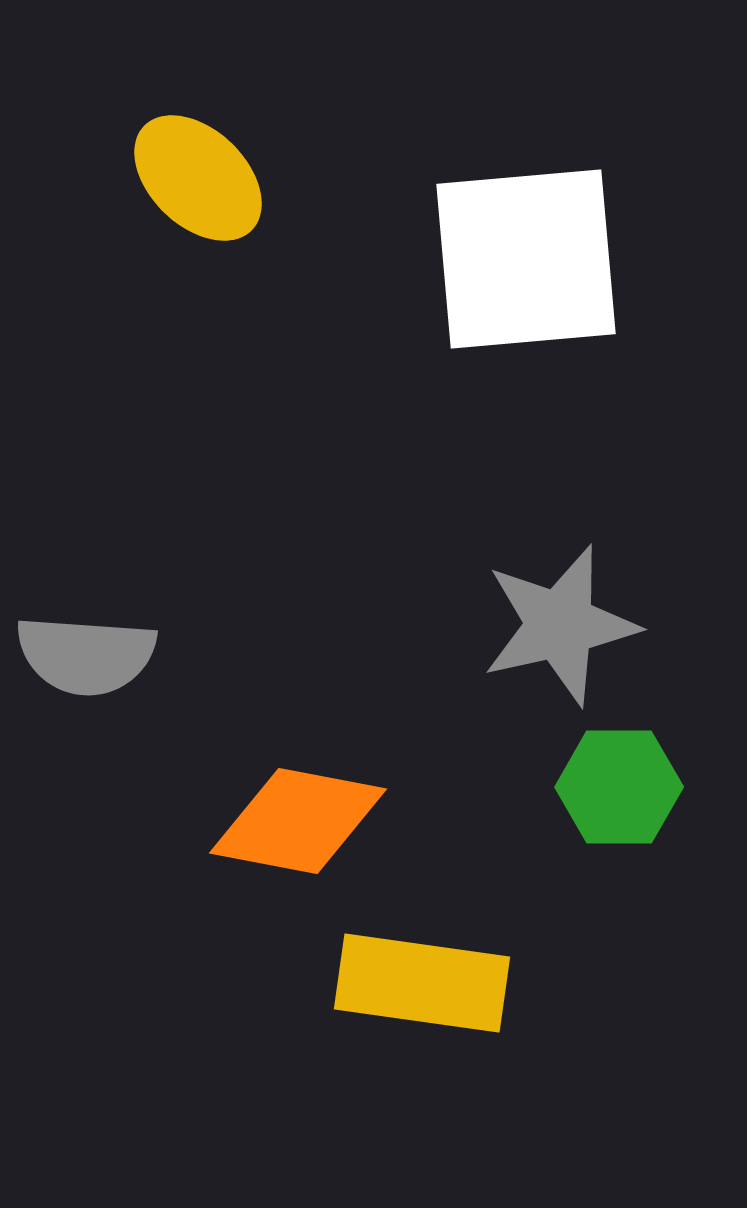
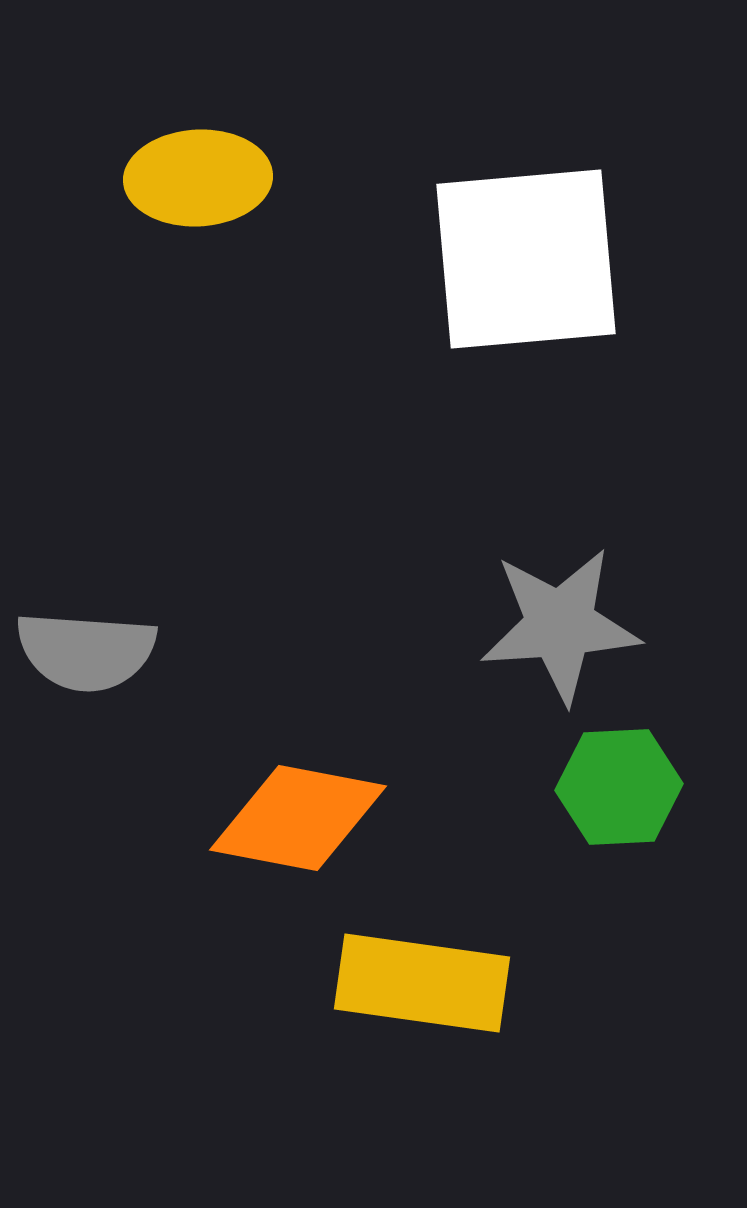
yellow ellipse: rotated 47 degrees counterclockwise
gray star: rotated 9 degrees clockwise
gray semicircle: moved 4 px up
green hexagon: rotated 3 degrees counterclockwise
orange diamond: moved 3 px up
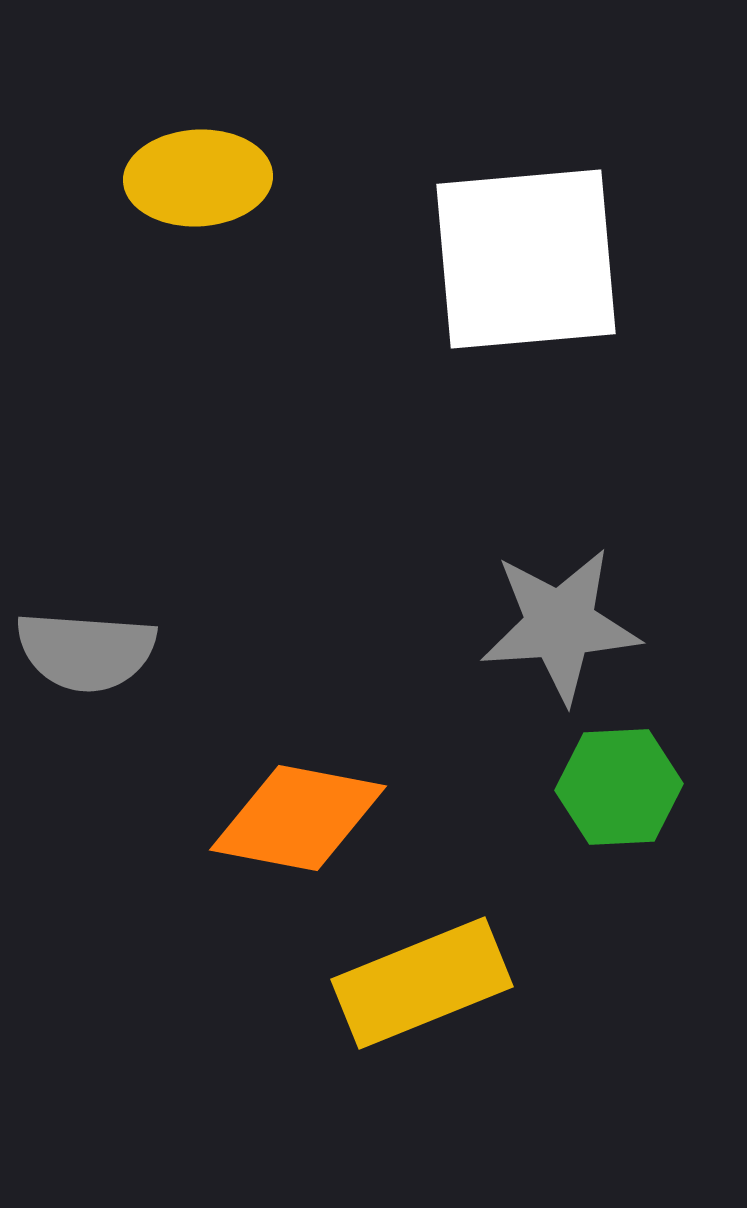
yellow rectangle: rotated 30 degrees counterclockwise
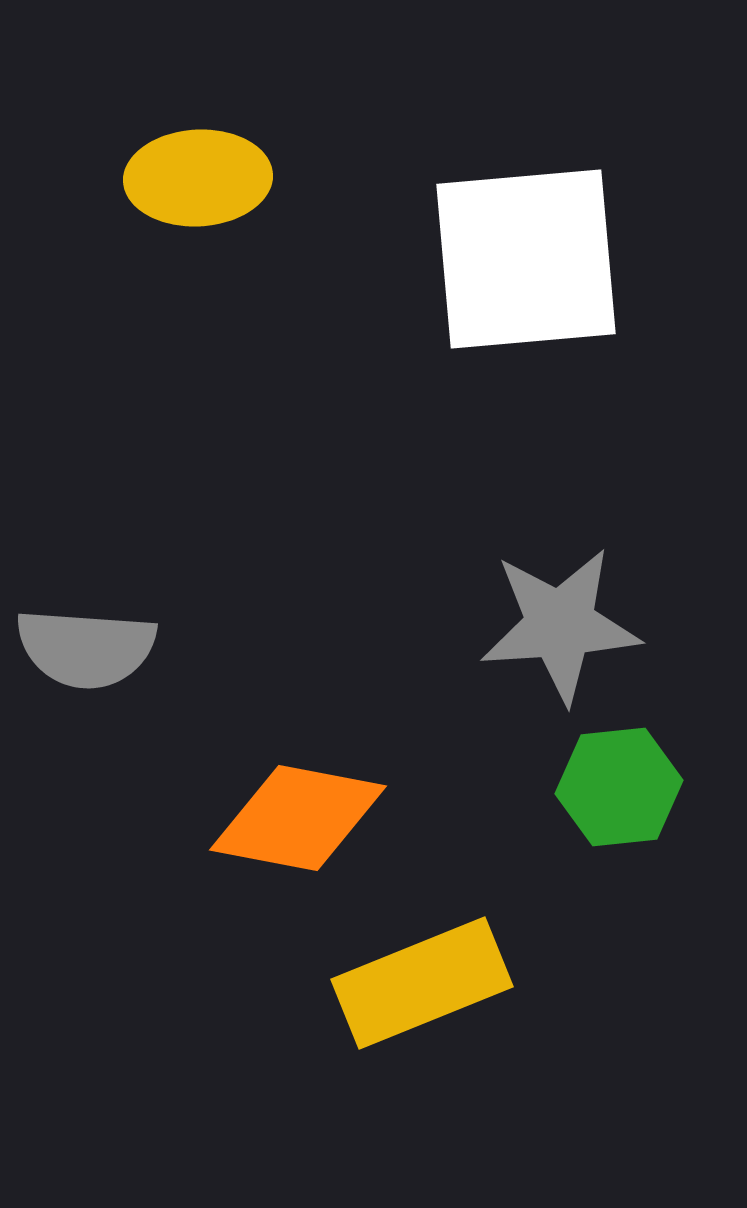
gray semicircle: moved 3 px up
green hexagon: rotated 3 degrees counterclockwise
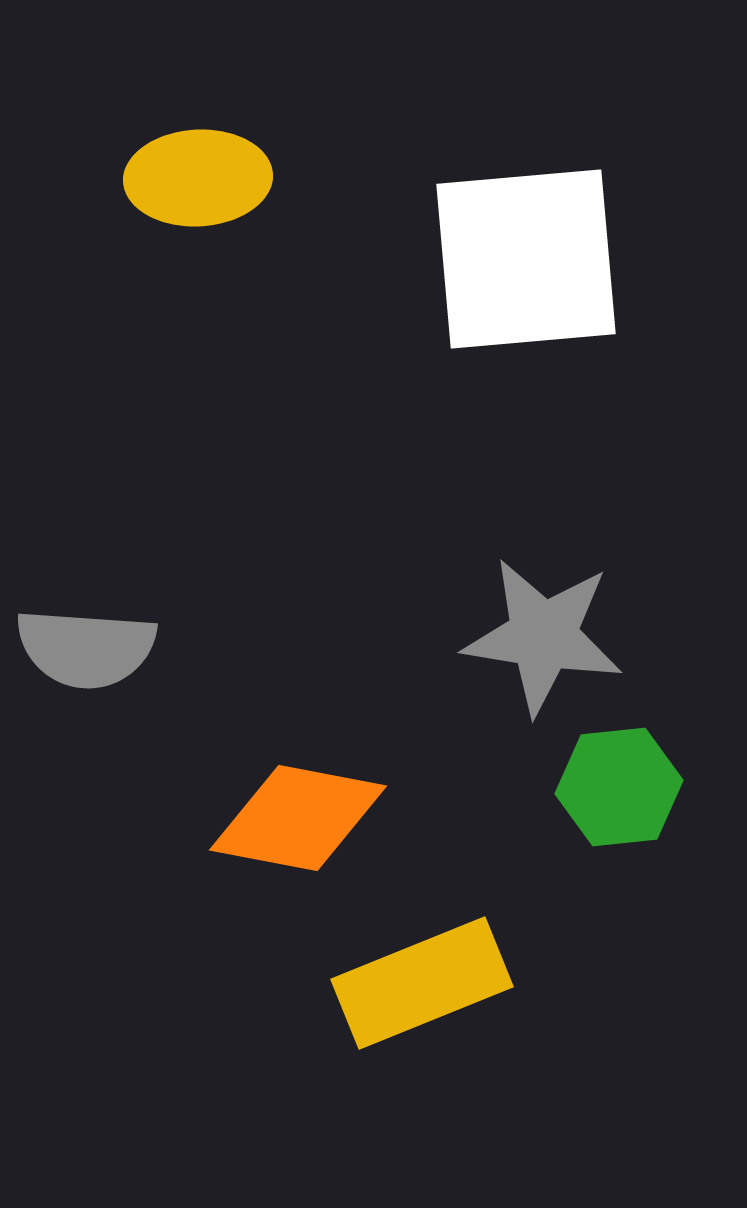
gray star: moved 17 px left, 11 px down; rotated 13 degrees clockwise
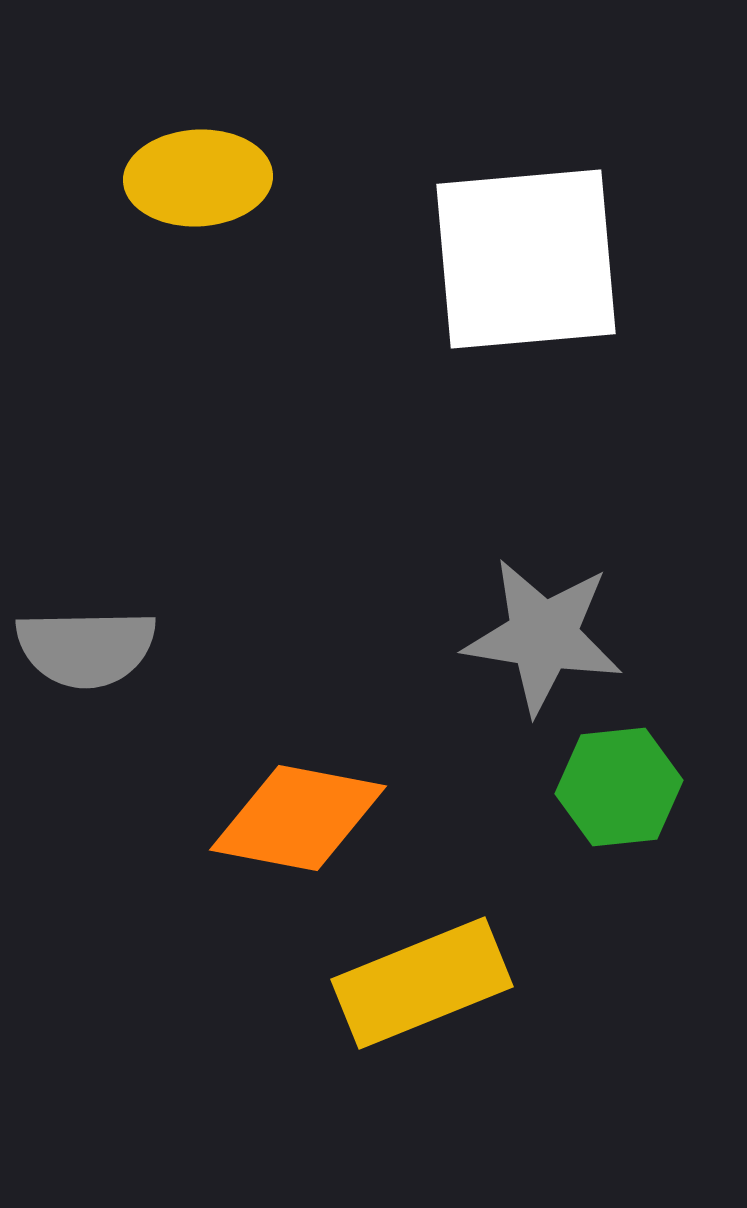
gray semicircle: rotated 5 degrees counterclockwise
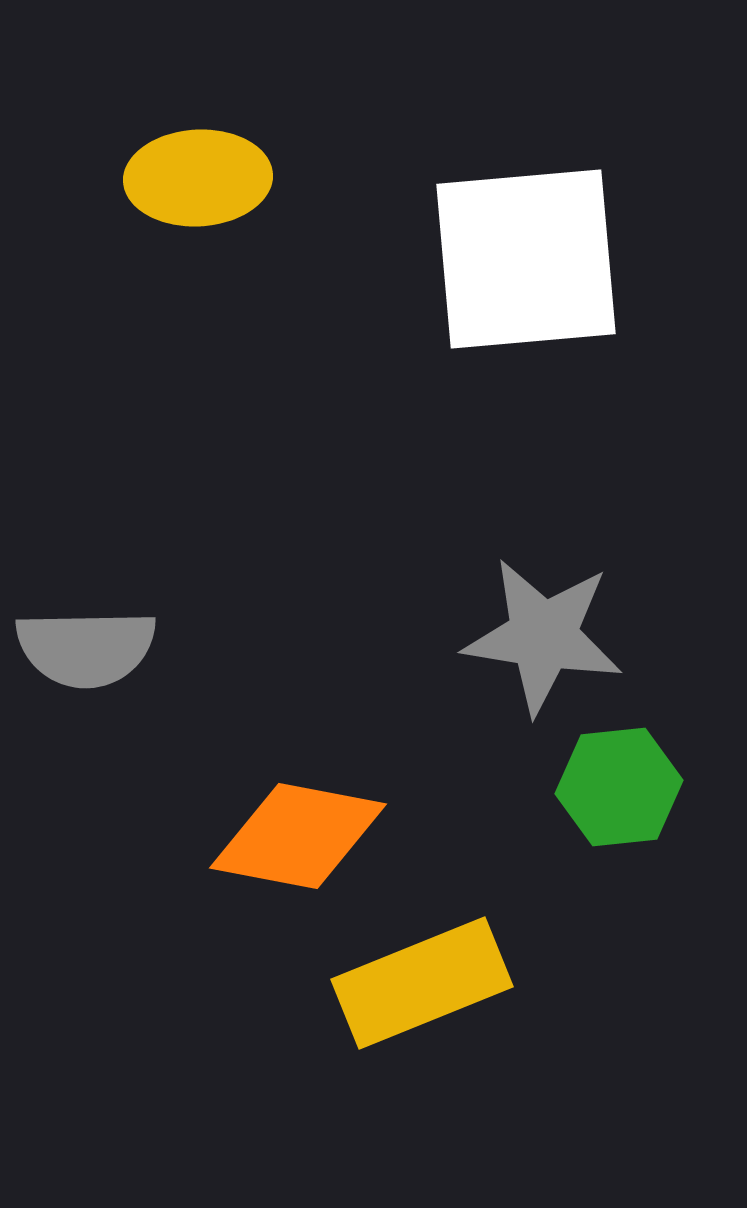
orange diamond: moved 18 px down
